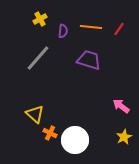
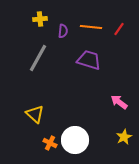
yellow cross: rotated 24 degrees clockwise
gray line: rotated 12 degrees counterclockwise
pink arrow: moved 2 px left, 4 px up
orange cross: moved 10 px down
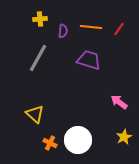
white circle: moved 3 px right
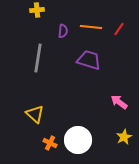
yellow cross: moved 3 px left, 9 px up
gray line: rotated 20 degrees counterclockwise
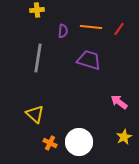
white circle: moved 1 px right, 2 px down
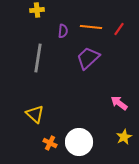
purple trapezoid: moved 1 px left, 2 px up; rotated 60 degrees counterclockwise
pink arrow: moved 1 px down
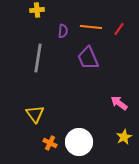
purple trapezoid: rotated 70 degrees counterclockwise
yellow triangle: rotated 12 degrees clockwise
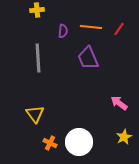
gray line: rotated 12 degrees counterclockwise
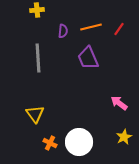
orange line: rotated 20 degrees counterclockwise
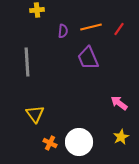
gray line: moved 11 px left, 4 px down
yellow star: moved 3 px left
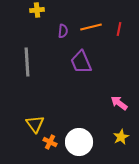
red line: rotated 24 degrees counterclockwise
purple trapezoid: moved 7 px left, 4 px down
yellow triangle: moved 10 px down
orange cross: moved 1 px up
